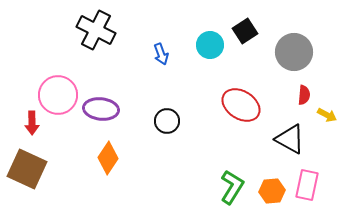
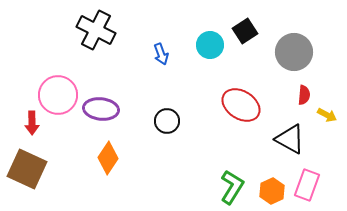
pink rectangle: rotated 8 degrees clockwise
orange hexagon: rotated 20 degrees counterclockwise
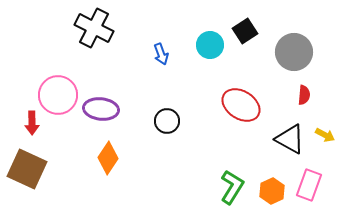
black cross: moved 2 px left, 2 px up
yellow arrow: moved 2 px left, 20 px down
pink rectangle: moved 2 px right
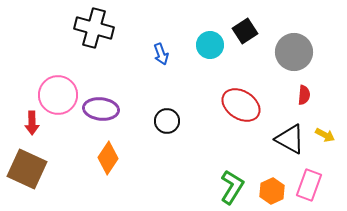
black cross: rotated 12 degrees counterclockwise
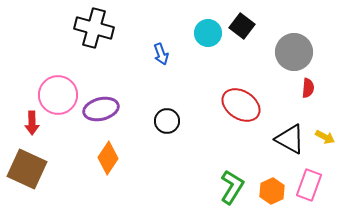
black square: moved 3 px left, 5 px up; rotated 20 degrees counterclockwise
cyan circle: moved 2 px left, 12 px up
red semicircle: moved 4 px right, 7 px up
purple ellipse: rotated 20 degrees counterclockwise
yellow arrow: moved 2 px down
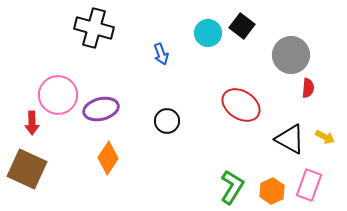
gray circle: moved 3 px left, 3 px down
